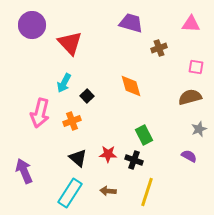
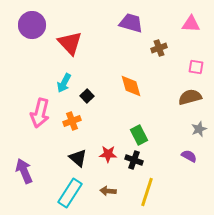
green rectangle: moved 5 px left
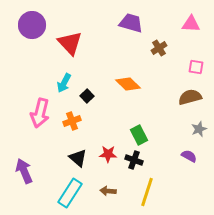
brown cross: rotated 14 degrees counterclockwise
orange diamond: moved 3 px left, 2 px up; rotated 30 degrees counterclockwise
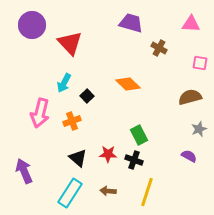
brown cross: rotated 28 degrees counterclockwise
pink square: moved 4 px right, 4 px up
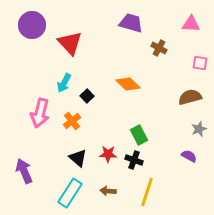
orange cross: rotated 18 degrees counterclockwise
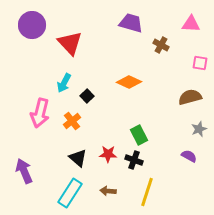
brown cross: moved 2 px right, 3 px up
orange diamond: moved 1 px right, 2 px up; rotated 20 degrees counterclockwise
